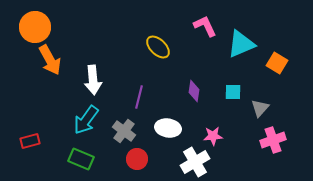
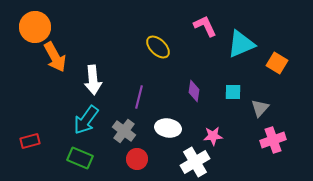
orange arrow: moved 5 px right, 3 px up
green rectangle: moved 1 px left, 1 px up
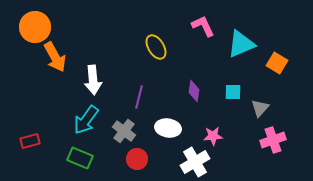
pink L-shape: moved 2 px left
yellow ellipse: moved 2 px left; rotated 15 degrees clockwise
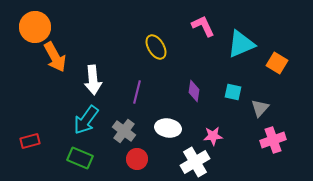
cyan square: rotated 12 degrees clockwise
purple line: moved 2 px left, 5 px up
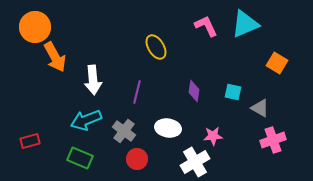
pink L-shape: moved 3 px right
cyan triangle: moved 4 px right, 20 px up
gray triangle: rotated 42 degrees counterclockwise
cyan arrow: rotated 32 degrees clockwise
